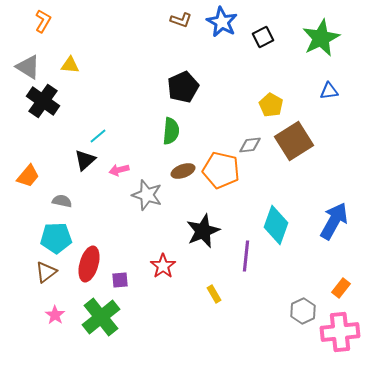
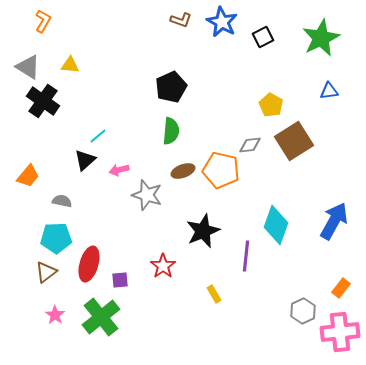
black pentagon: moved 12 px left
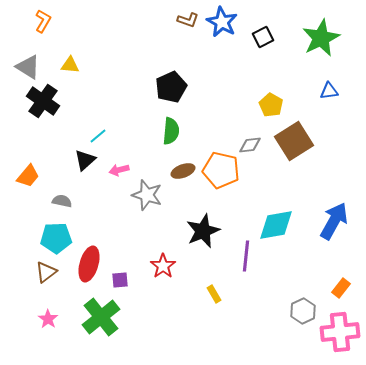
brown L-shape: moved 7 px right
cyan diamond: rotated 60 degrees clockwise
pink star: moved 7 px left, 4 px down
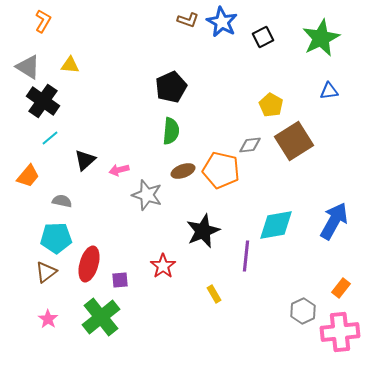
cyan line: moved 48 px left, 2 px down
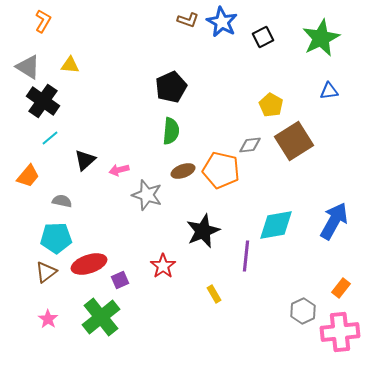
red ellipse: rotated 56 degrees clockwise
purple square: rotated 18 degrees counterclockwise
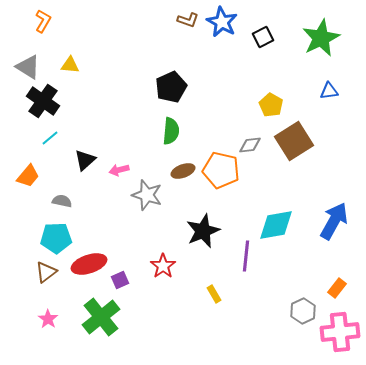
orange rectangle: moved 4 px left
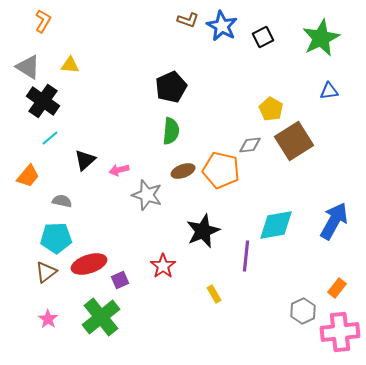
blue star: moved 4 px down
yellow pentagon: moved 4 px down
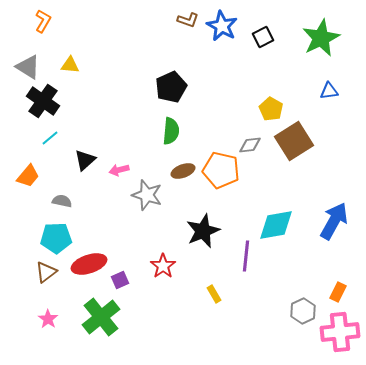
orange rectangle: moved 1 px right, 4 px down; rotated 12 degrees counterclockwise
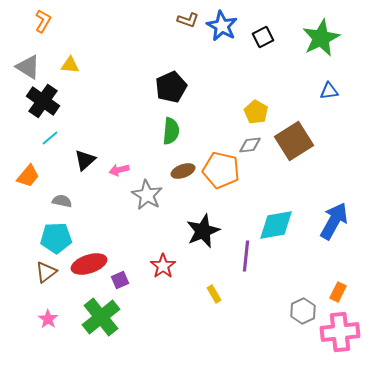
yellow pentagon: moved 15 px left, 3 px down
gray star: rotated 12 degrees clockwise
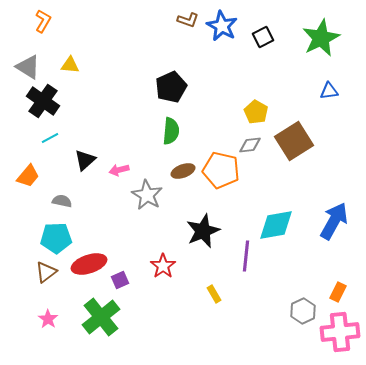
cyan line: rotated 12 degrees clockwise
